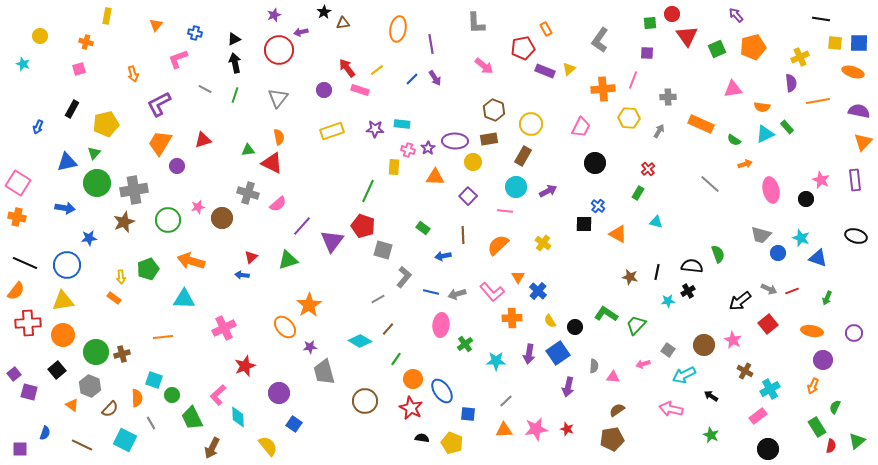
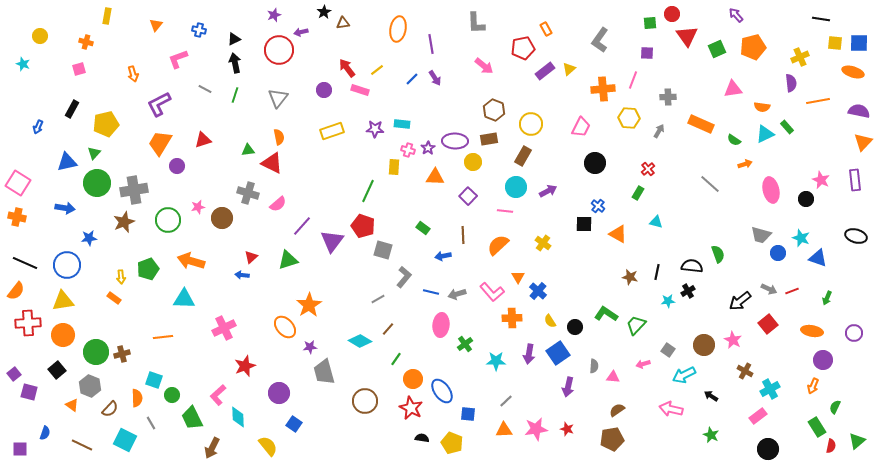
blue cross at (195, 33): moved 4 px right, 3 px up
purple rectangle at (545, 71): rotated 60 degrees counterclockwise
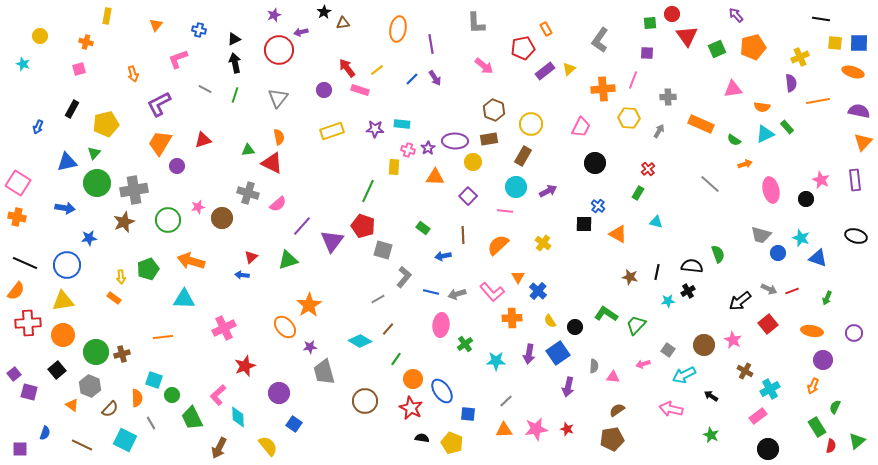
brown arrow at (212, 448): moved 7 px right
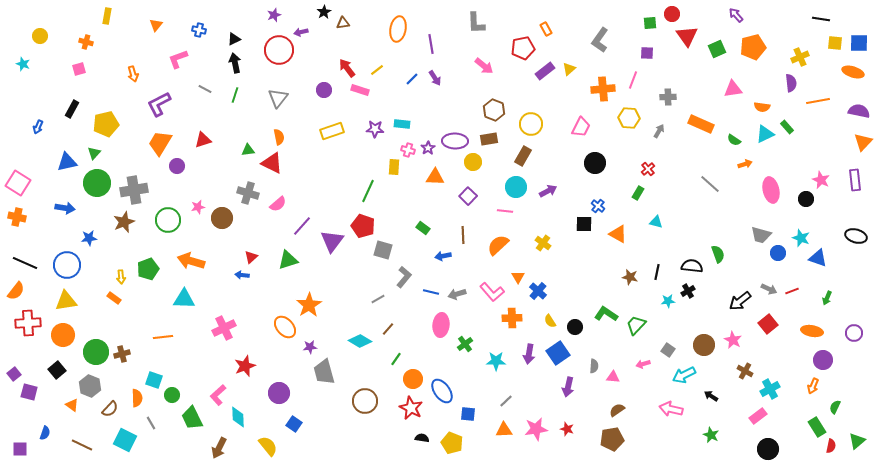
yellow triangle at (63, 301): moved 3 px right
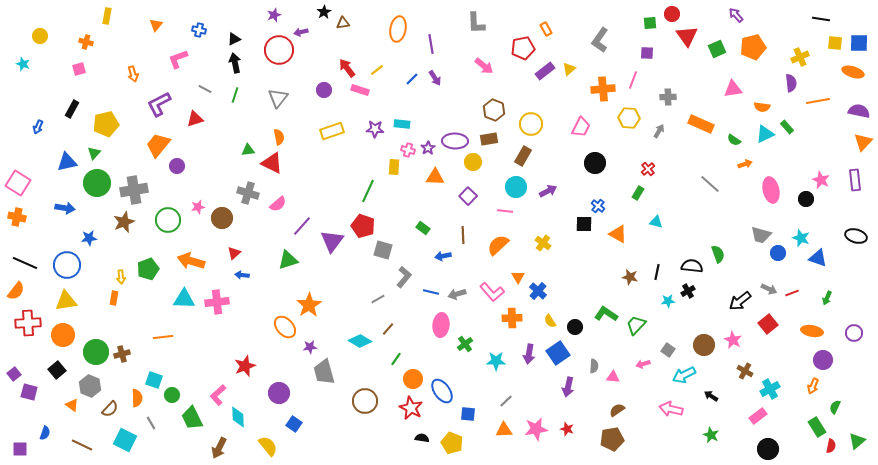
red triangle at (203, 140): moved 8 px left, 21 px up
orange trapezoid at (160, 143): moved 2 px left, 2 px down; rotated 8 degrees clockwise
red triangle at (251, 257): moved 17 px left, 4 px up
red line at (792, 291): moved 2 px down
orange rectangle at (114, 298): rotated 64 degrees clockwise
pink cross at (224, 328): moved 7 px left, 26 px up; rotated 20 degrees clockwise
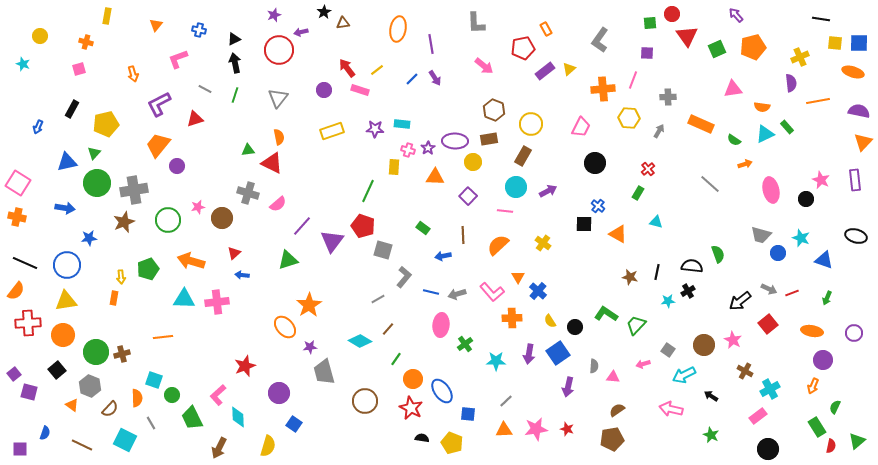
blue triangle at (818, 258): moved 6 px right, 2 px down
yellow semicircle at (268, 446): rotated 55 degrees clockwise
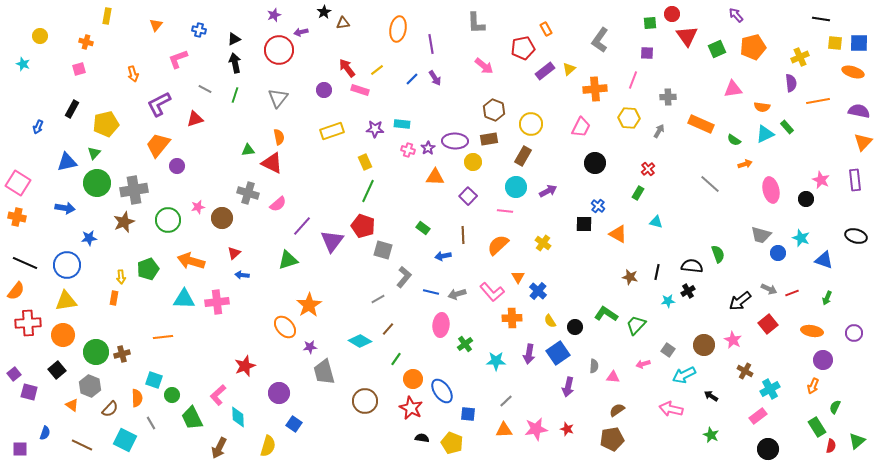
orange cross at (603, 89): moved 8 px left
yellow rectangle at (394, 167): moved 29 px left, 5 px up; rotated 28 degrees counterclockwise
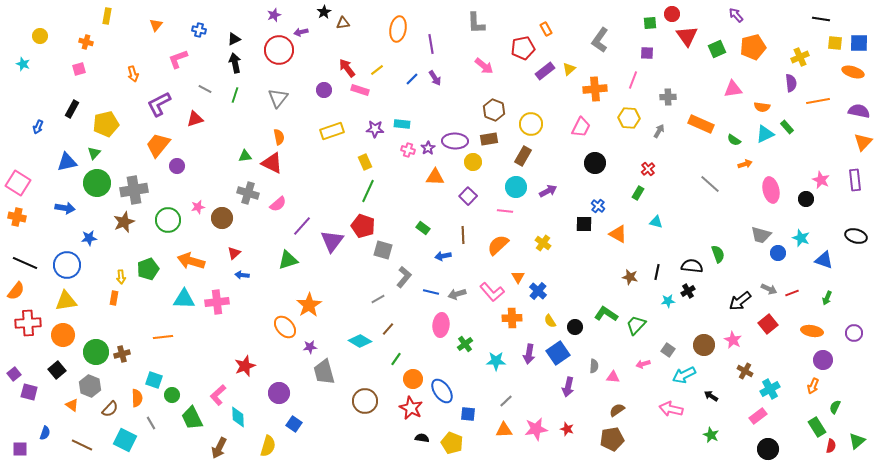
green triangle at (248, 150): moved 3 px left, 6 px down
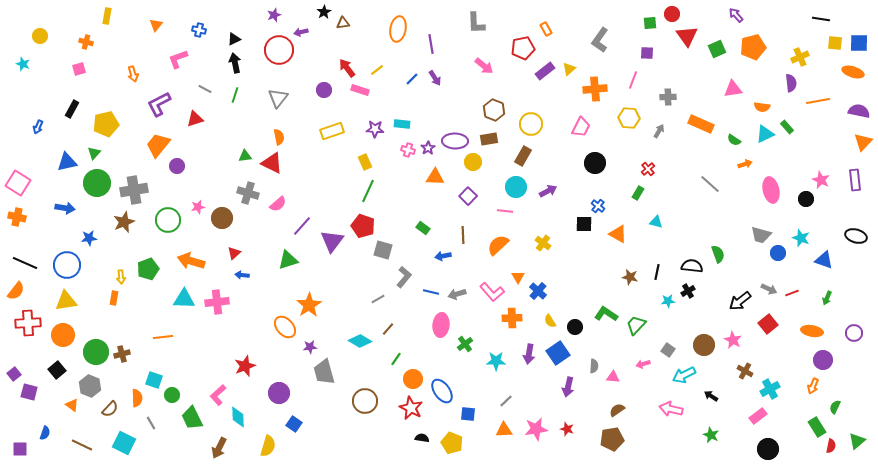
cyan square at (125, 440): moved 1 px left, 3 px down
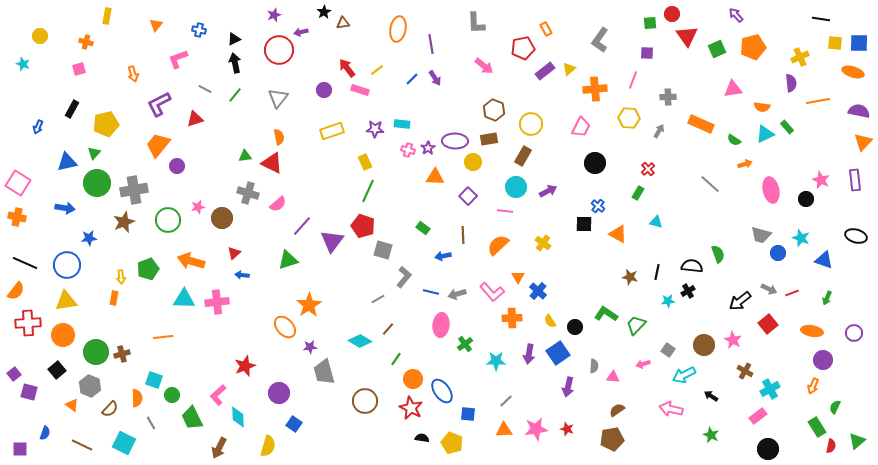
green line at (235, 95): rotated 21 degrees clockwise
